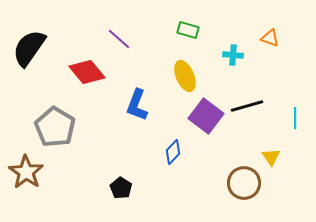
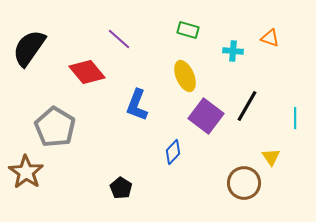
cyan cross: moved 4 px up
black line: rotated 44 degrees counterclockwise
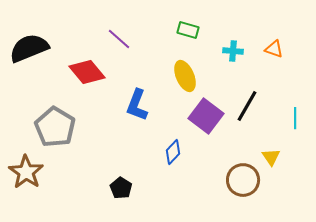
orange triangle: moved 4 px right, 11 px down
black semicircle: rotated 33 degrees clockwise
brown circle: moved 1 px left, 3 px up
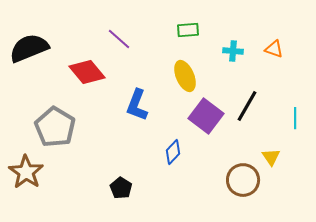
green rectangle: rotated 20 degrees counterclockwise
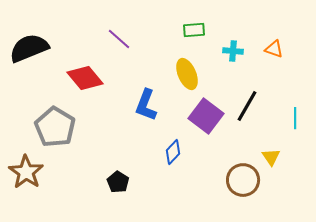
green rectangle: moved 6 px right
red diamond: moved 2 px left, 6 px down
yellow ellipse: moved 2 px right, 2 px up
blue L-shape: moved 9 px right
black pentagon: moved 3 px left, 6 px up
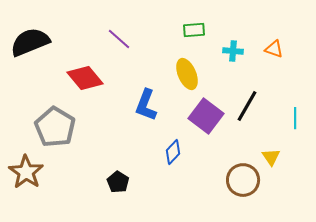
black semicircle: moved 1 px right, 6 px up
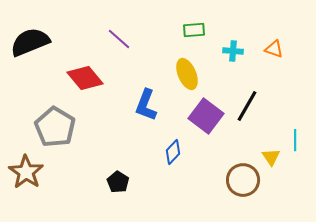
cyan line: moved 22 px down
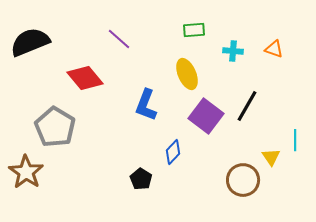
black pentagon: moved 23 px right, 3 px up
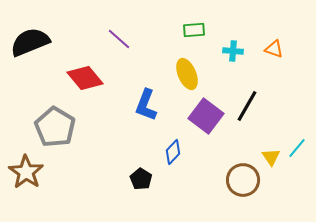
cyan line: moved 2 px right, 8 px down; rotated 40 degrees clockwise
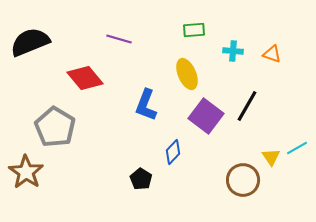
purple line: rotated 25 degrees counterclockwise
orange triangle: moved 2 px left, 5 px down
cyan line: rotated 20 degrees clockwise
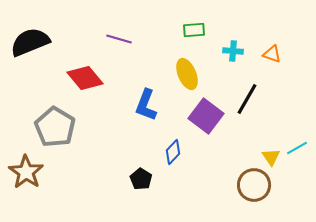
black line: moved 7 px up
brown circle: moved 11 px right, 5 px down
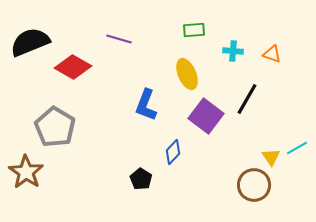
red diamond: moved 12 px left, 11 px up; rotated 21 degrees counterclockwise
